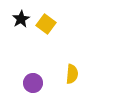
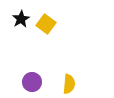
yellow semicircle: moved 3 px left, 10 px down
purple circle: moved 1 px left, 1 px up
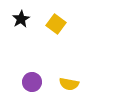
yellow square: moved 10 px right
yellow semicircle: rotated 96 degrees clockwise
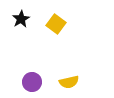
yellow semicircle: moved 2 px up; rotated 24 degrees counterclockwise
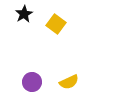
black star: moved 3 px right, 5 px up
yellow semicircle: rotated 12 degrees counterclockwise
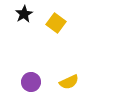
yellow square: moved 1 px up
purple circle: moved 1 px left
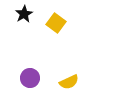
purple circle: moved 1 px left, 4 px up
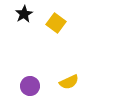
purple circle: moved 8 px down
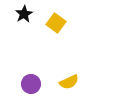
purple circle: moved 1 px right, 2 px up
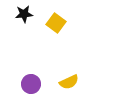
black star: rotated 24 degrees clockwise
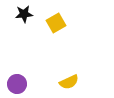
yellow square: rotated 24 degrees clockwise
purple circle: moved 14 px left
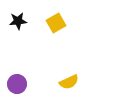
black star: moved 6 px left, 7 px down
